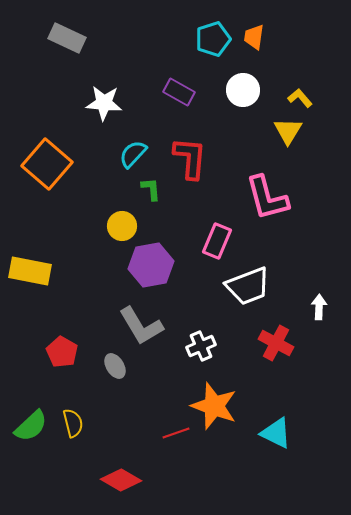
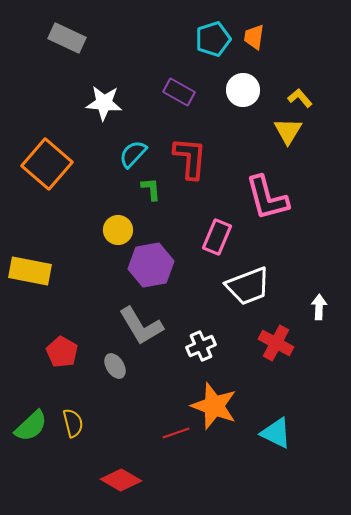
yellow circle: moved 4 px left, 4 px down
pink rectangle: moved 4 px up
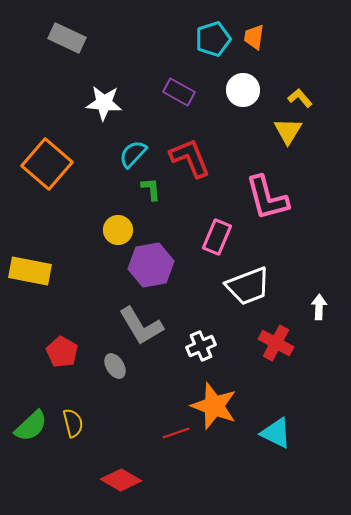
red L-shape: rotated 27 degrees counterclockwise
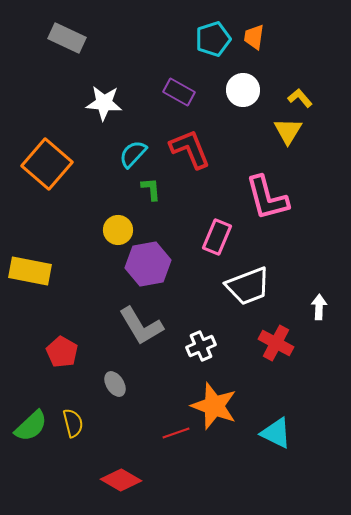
red L-shape: moved 9 px up
purple hexagon: moved 3 px left, 1 px up
gray ellipse: moved 18 px down
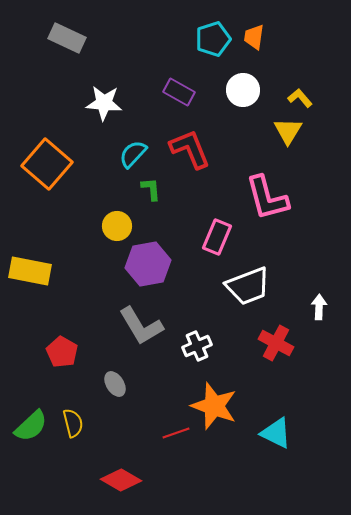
yellow circle: moved 1 px left, 4 px up
white cross: moved 4 px left
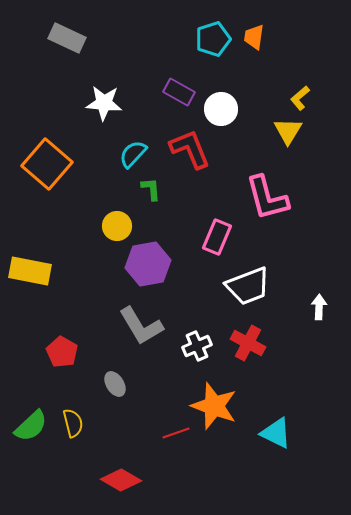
white circle: moved 22 px left, 19 px down
yellow L-shape: rotated 90 degrees counterclockwise
red cross: moved 28 px left
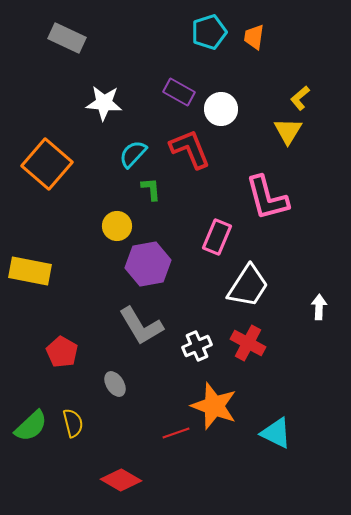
cyan pentagon: moved 4 px left, 7 px up
white trapezoid: rotated 36 degrees counterclockwise
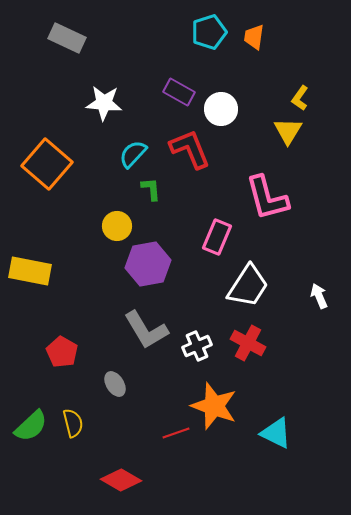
yellow L-shape: rotated 15 degrees counterclockwise
white arrow: moved 11 px up; rotated 25 degrees counterclockwise
gray L-shape: moved 5 px right, 4 px down
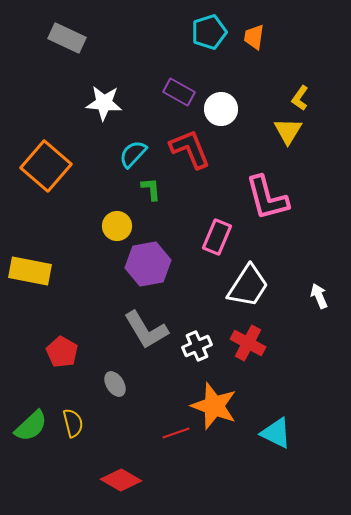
orange square: moved 1 px left, 2 px down
